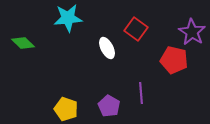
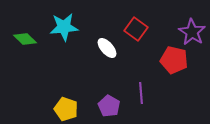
cyan star: moved 4 px left, 9 px down
green diamond: moved 2 px right, 4 px up
white ellipse: rotated 15 degrees counterclockwise
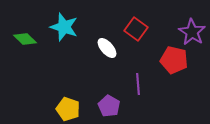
cyan star: rotated 24 degrees clockwise
purple line: moved 3 px left, 9 px up
yellow pentagon: moved 2 px right
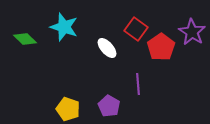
red pentagon: moved 13 px left, 13 px up; rotated 24 degrees clockwise
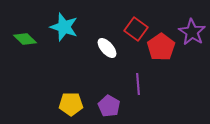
yellow pentagon: moved 3 px right, 5 px up; rotated 20 degrees counterclockwise
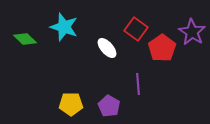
red pentagon: moved 1 px right, 1 px down
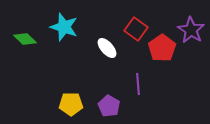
purple star: moved 1 px left, 2 px up
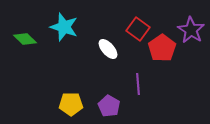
red square: moved 2 px right
white ellipse: moved 1 px right, 1 px down
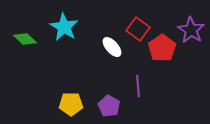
cyan star: rotated 12 degrees clockwise
white ellipse: moved 4 px right, 2 px up
purple line: moved 2 px down
